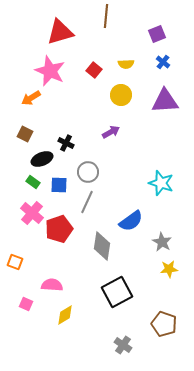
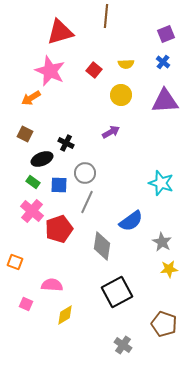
purple square: moved 9 px right
gray circle: moved 3 px left, 1 px down
pink cross: moved 2 px up
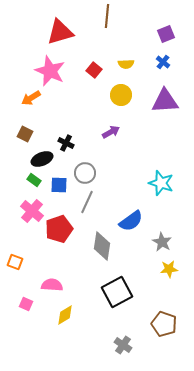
brown line: moved 1 px right
green rectangle: moved 1 px right, 2 px up
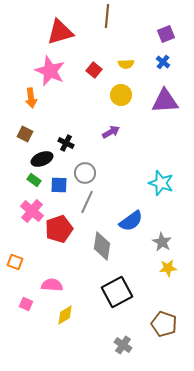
orange arrow: rotated 66 degrees counterclockwise
yellow star: moved 1 px left, 1 px up
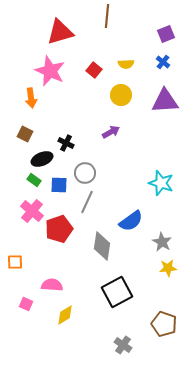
orange square: rotated 21 degrees counterclockwise
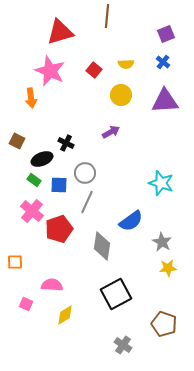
brown square: moved 8 px left, 7 px down
black square: moved 1 px left, 2 px down
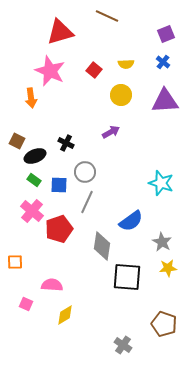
brown line: rotated 70 degrees counterclockwise
black ellipse: moved 7 px left, 3 px up
gray circle: moved 1 px up
black square: moved 11 px right, 17 px up; rotated 32 degrees clockwise
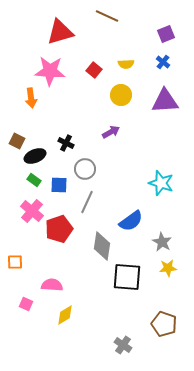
pink star: rotated 20 degrees counterclockwise
gray circle: moved 3 px up
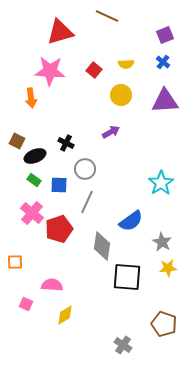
purple square: moved 1 px left, 1 px down
cyan star: rotated 20 degrees clockwise
pink cross: moved 2 px down
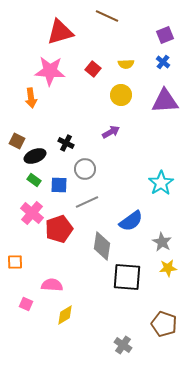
red square: moved 1 px left, 1 px up
gray line: rotated 40 degrees clockwise
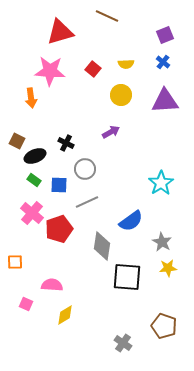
brown pentagon: moved 2 px down
gray cross: moved 2 px up
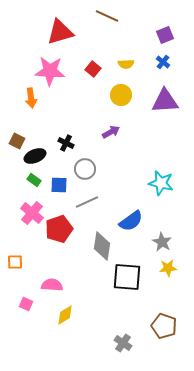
cyan star: rotated 25 degrees counterclockwise
